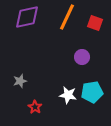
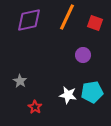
purple diamond: moved 2 px right, 3 px down
purple circle: moved 1 px right, 2 px up
gray star: rotated 24 degrees counterclockwise
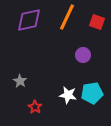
red square: moved 2 px right, 1 px up
cyan pentagon: moved 1 px down
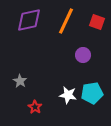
orange line: moved 1 px left, 4 px down
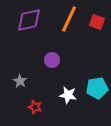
orange line: moved 3 px right, 2 px up
purple circle: moved 31 px left, 5 px down
cyan pentagon: moved 5 px right, 5 px up
red star: rotated 16 degrees counterclockwise
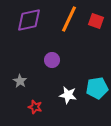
red square: moved 1 px left, 1 px up
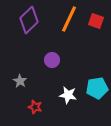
purple diamond: rotated 32 degrees counterclockwise
